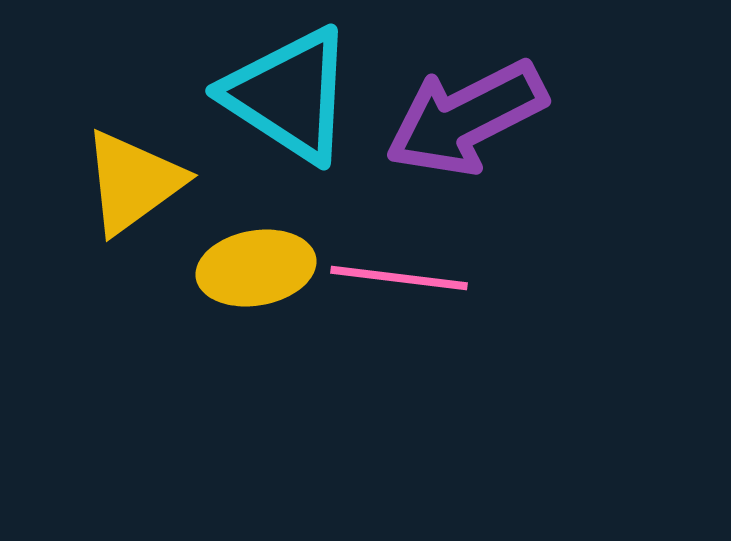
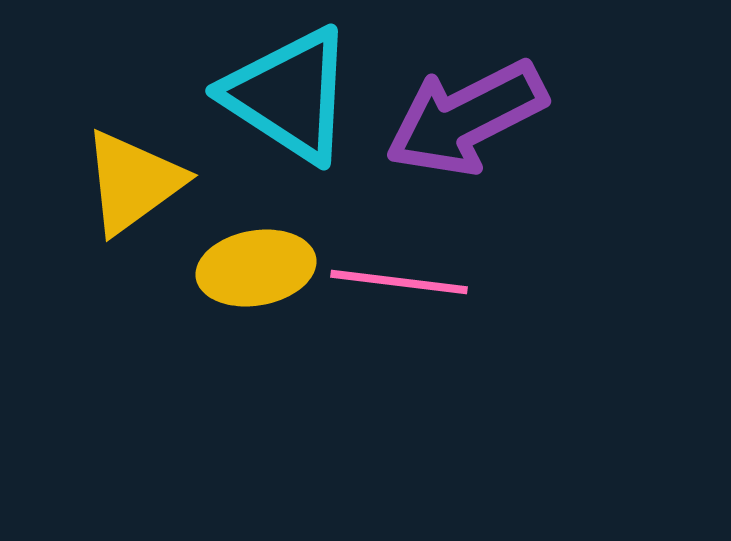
pink line: moved 4 px down
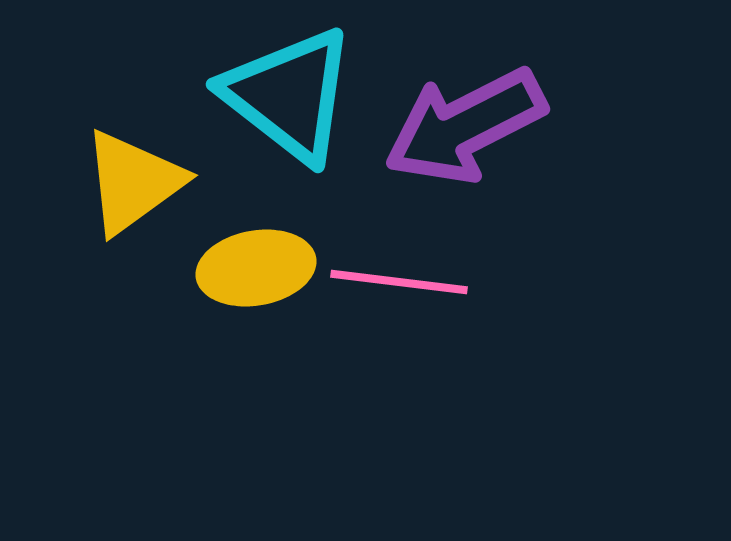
cyan triangle: rotated 5 degrees clockwise
purple arrow: moved 1 px left, 8 px down
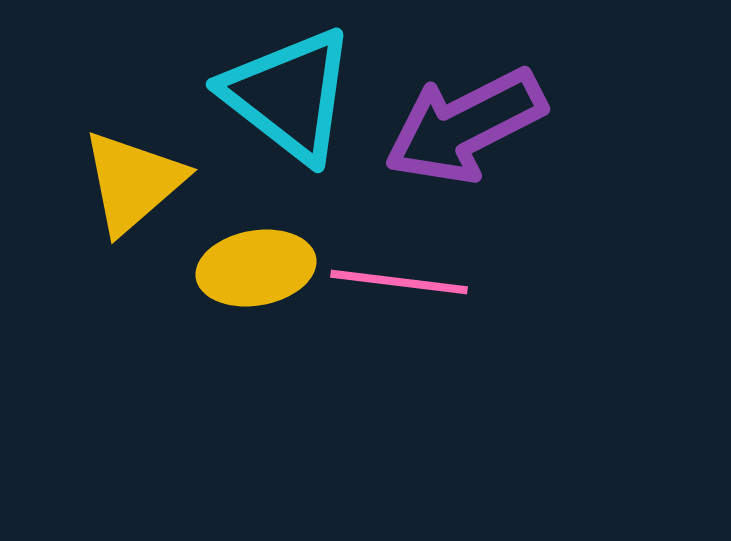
yellow triangle: rotated 5 degrees counterclockwise
